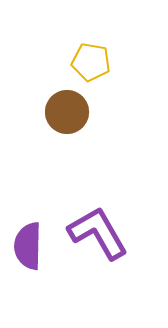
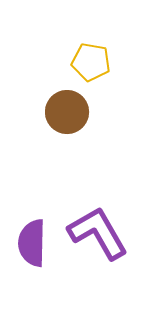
purple semicircle: moved 4 px right, 3 px up
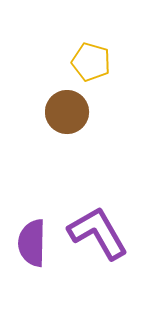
yellow pentagon: rotated 6 degrees clockwise
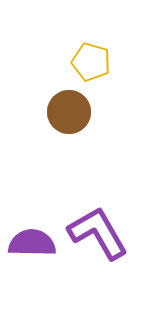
brown circle: moved 2 px right
purple semicircle: rotated 90 degrees clockwise
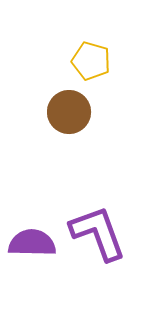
yellow pentagon: moved 1 px up
purple L-shape: rotated 10 degrees clockwise
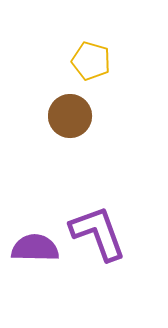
brown circle: moved 1 px right, 4 px down
purple semicircle: moved 3 px right, 5 px down
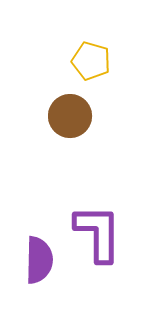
purple L-shape: rotated 20 degrees clockwise
purple semicircle: moved 4 px right, 12 px down; rotated 90 degrees clockwise
